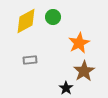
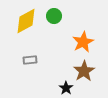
green circle: moved 1 px right, 1 px up
orange star: moved 4 px right, 1 px up
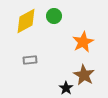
brown star: moved 4 px down; rotated 10 degrees counterclockwise
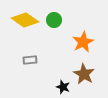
green circle: moved 4 px down
yellow diamond: moved 1 px left, 1 px up; rotated 64 degrees clockwise
brown star: moved 1 px up
black star: moved 3 px left, 1 px up; rotated 16 degrees counterclockwise
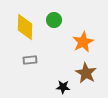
yellow diamond: moved 7 px down; rotated 56 degrees clockwise
brown star: moved 2 px right, 1 px up
black star: rotated 16 degrees counterclockwise
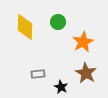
green circle: moved 4 px right, 2 px down
gray rectangle: moved 8 px right, 14 px down
black star: moved 2 px left; rotated 24 degrees clockwise
